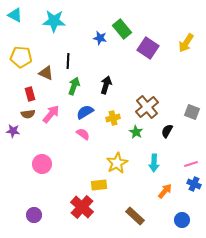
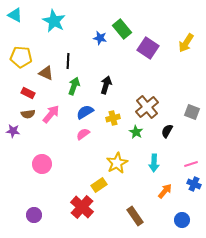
cyan star: rotated 25 degrees clockwise
red rectangle: moved 2 px left, 1 px up; rotated 48 degrees counterclockwise
pink semicircle: rotated 72 degrees counterclockwise
yellow rectangle: rotated 28 degrees counterclockwise
brown rectangle: rotated 12 degrees clockwise
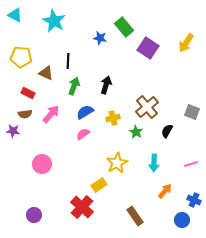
green rectangle: moved 2 px right, 2 px up
brown semicircle: moved 3 px left
blue cross: moved 16 px down
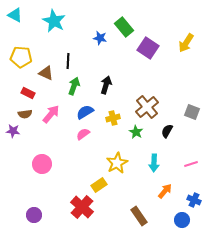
brown rectangle: moved 4 px right
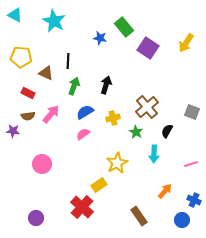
brown semicircle: moved 3 px right, 2 px down
cyan arrow: moved 9 px up
purple circle: moved 2 px right, 3 px down
